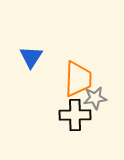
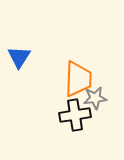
blue triangle: moved 12 px left
black cross: rotated 8 degrees counterclockwise
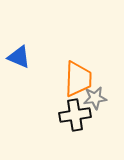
blue triangle: rotated 40 degrees counterclockwise
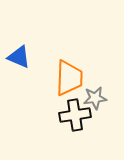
orange trapezoid: moved 9 px left, 1 px up
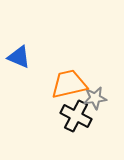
orange trapezoid: moved 6 px down; rotated 105 degrees counterclockwise
black cross: moved 1 px right, 1 px down; rotated 36 degrees clockwise
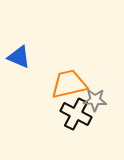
gray star: moved 2 px down; rotated 10 degrees clockwise
black cross: moved 2 px up
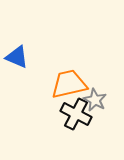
blue triangle: moved 2 px left
gray star: rotated 25 degrees clockwise
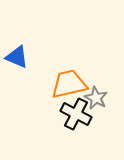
gray star: moved 1 px right, 2 px up
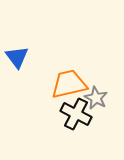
blue triangle: rotated 30 degrees clockwise
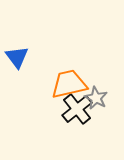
black cross: moved 1 px right, 5 px up; rotated 24 degrees clockwise
